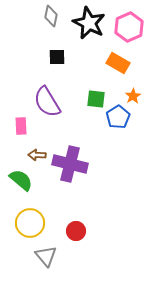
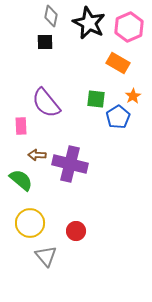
black square: moved 12 px left, 15 px up
purple semicircle: moved 1 px left, 1 px down; rotated 8 degrees counterclockwise
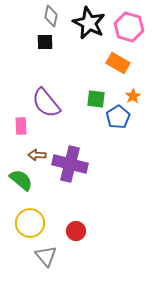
pink hexagon: rotated 20 degrees counterclockwise
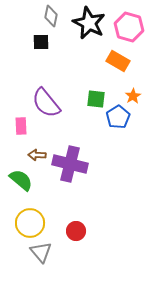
black square: moved 4 px left
orange rectangle: moved 2 px up
gray triangle: moved 5 px left, 4 px up
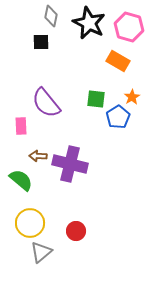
orange star: moved 1 px left, 1 px down
brown arrow: moved 1 px right, 1 px down
gray triangle: rotated 30 degrees clockwise
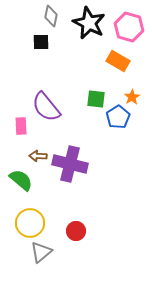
purple semicircle: moved 4 px down
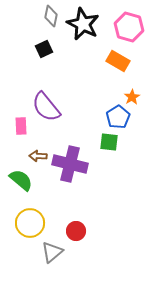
black star: moved 6 px left, 1 px down
black square: moved 3 px right, 7 px down; rotated 24 degrees counterclockwise
green square: moved 13 px right, 43 px down
gray triangle: moved 11 px right
